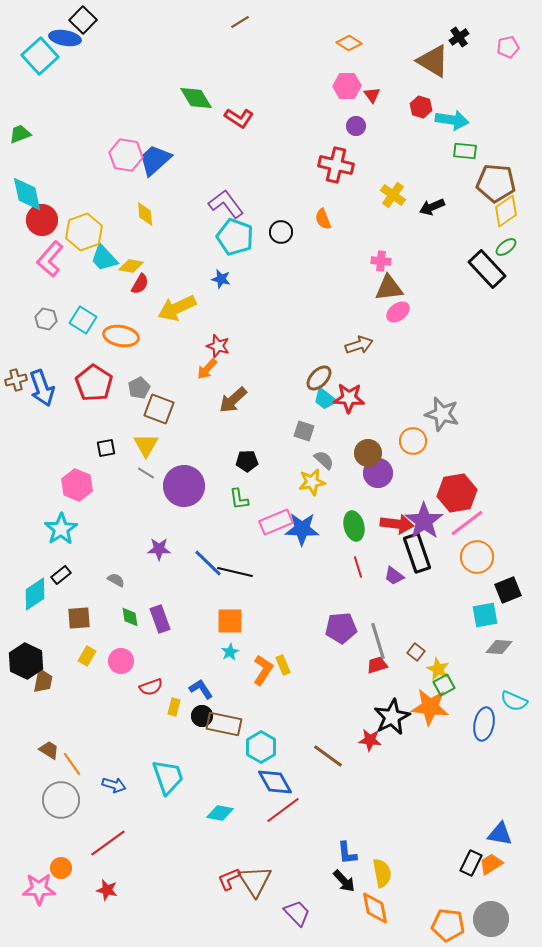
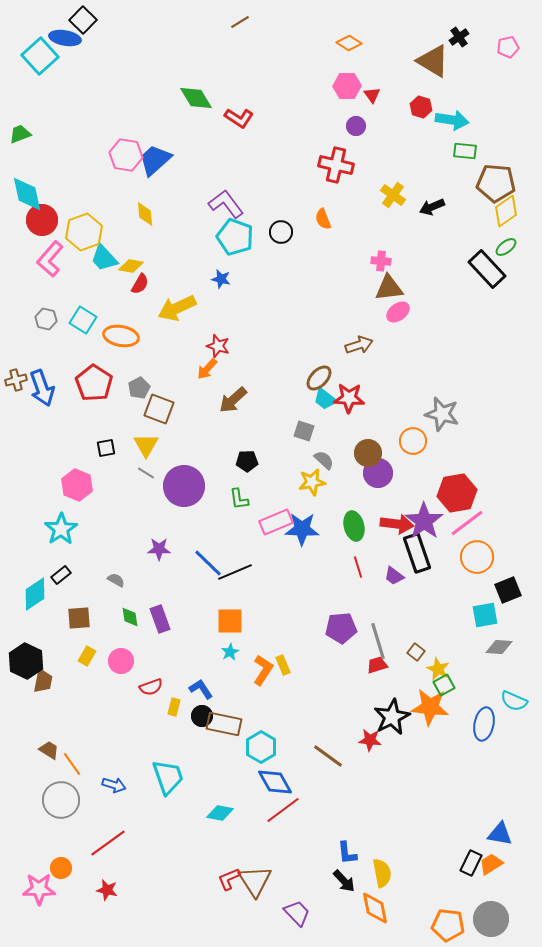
black line at (235, 572): rotated 36 degrees counterclockwise
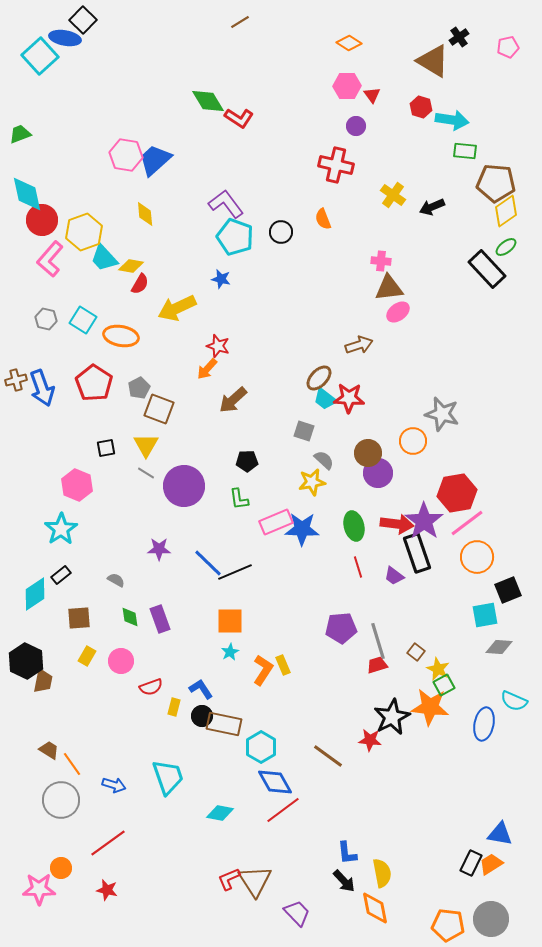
green diamond at (196, 98): moved 12 px right, 3 px down
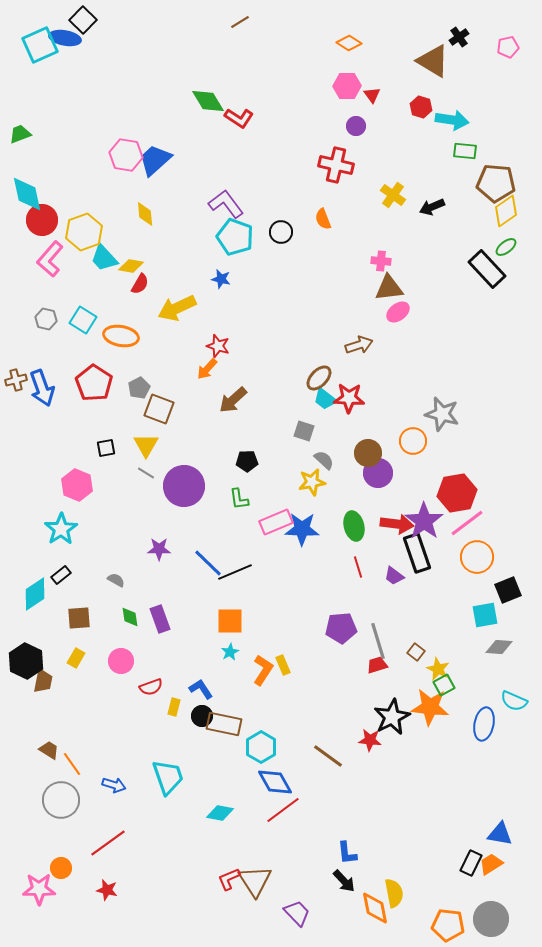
cyan square at (40, 56): moved 11 px up; rotated 18 degrees clockwise
yellow rectangle at (87, 656): moved 11 px left, 2 px down
yellow semicircle at (382, 873): moved 12 px right, 20 px down
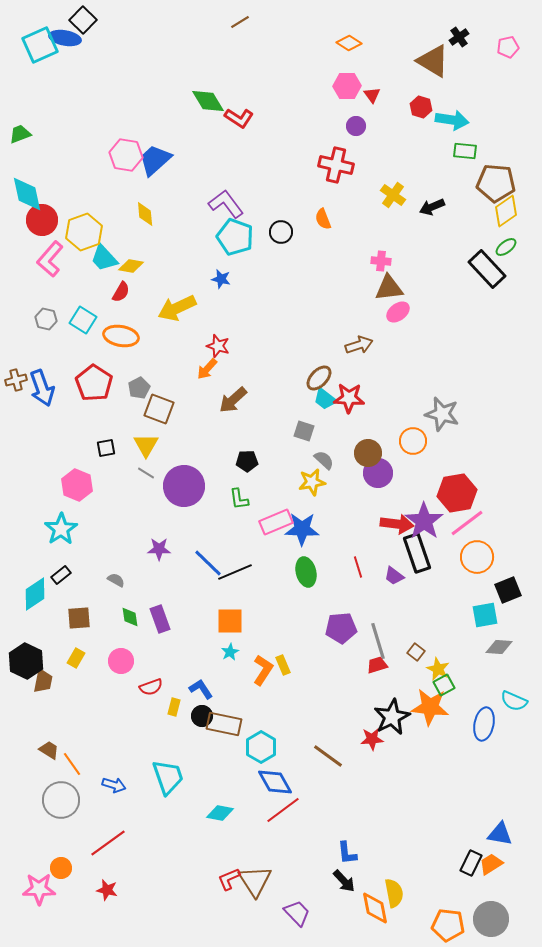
red semicircle at (140, 284): moved 19 px left, 8 px down
green ellipse at (354, 526): moved 48 px left, 46 px down
red star at (370, 740): moved 2 px right, 1 px up; rotated 10 degrees counterclockwise
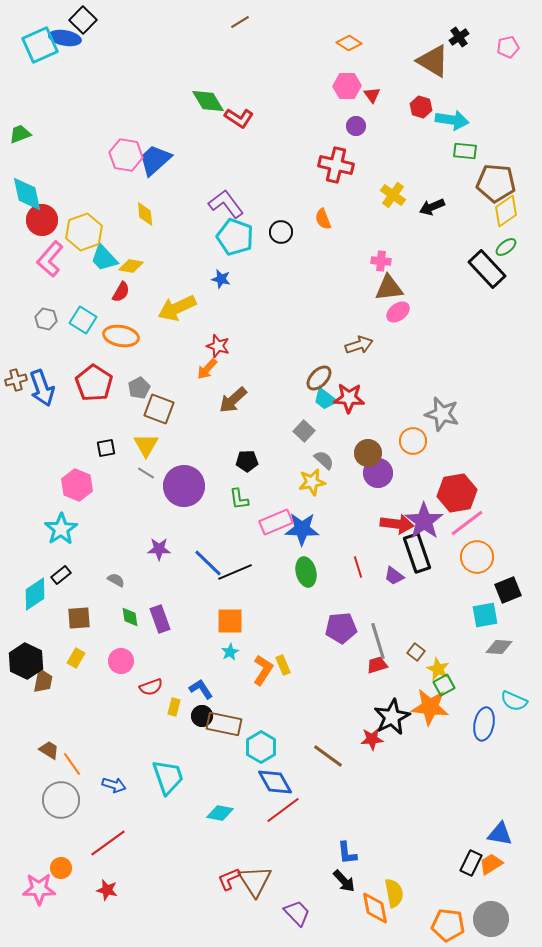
gray square at (304, 431): rotated 25 degrees clockwise
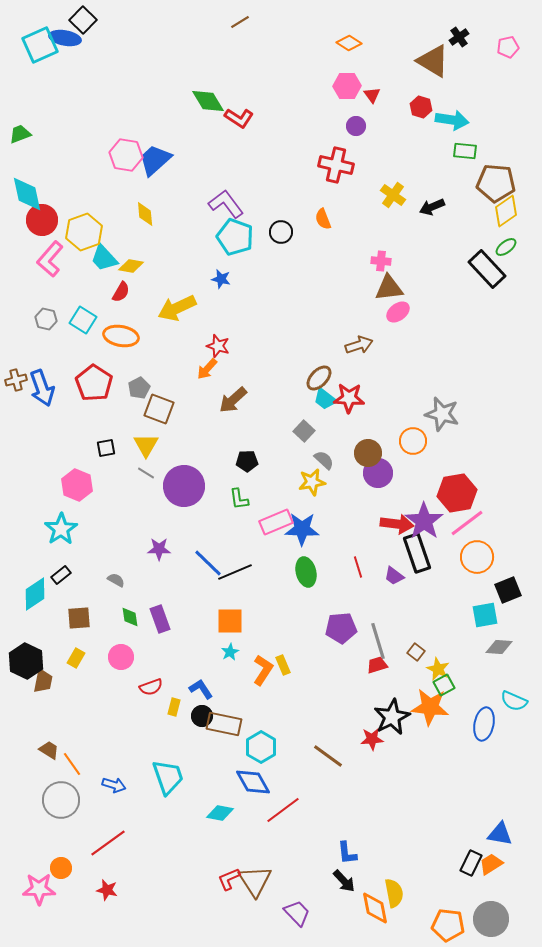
pink circle at (121, 661): moved 4 px up
blue diamond at (275, 782): moved 22 px left
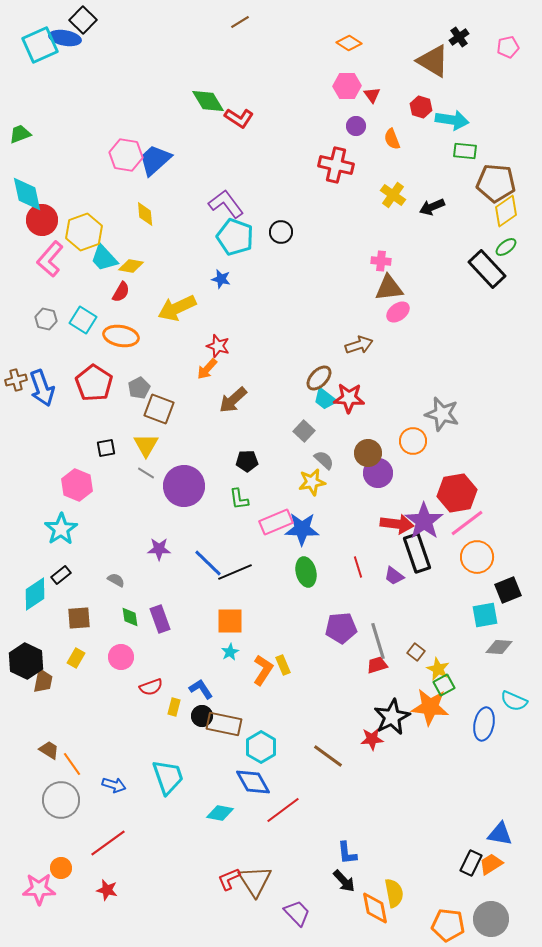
orange semicircle at (323, 219): moved 69 px right, 80 px up
